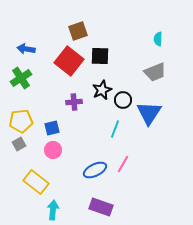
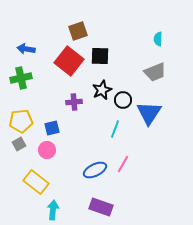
green cross: rotated 20 degrees clockwise
pink circle: moved 6 px left
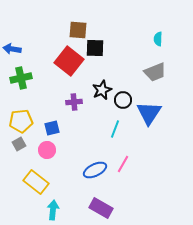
brown square: moved 1 px up; rotated 24 degrees clockwise
blue arrow: moved 14 px left
black square: moved 5 px left, 8 px up
purple rectangle: moved 1 px down; rotated 10 degrees clockwise
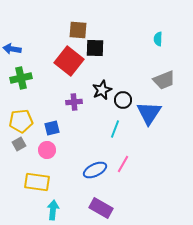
gray trapezoid: moved 9 px right, 8 px down
yellow rectangle: moved 1 px right; rotated 30 degrees counterclockwise
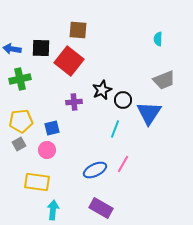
black square: moved 54 px left
green cross: moved 1 px left, 1 px down
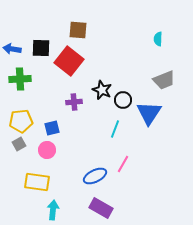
green cross: rotated 10 degrees clockwise
black star: rotated 24 degrees counterclockwise
blue ellipse: moved 6 px down
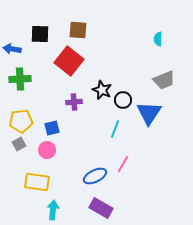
black square: moved 1 px left, 14 px up
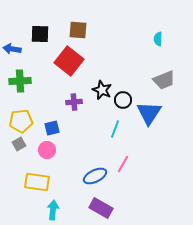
green cross: moved 2 px down
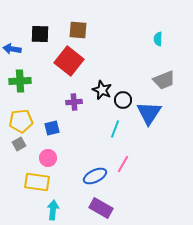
pink circle: moved 1 px right, 8 px down
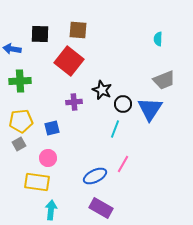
black circle: moved 4 px down
blue triangle: moved 1 px right, 4 px up
cyan arrow: moved 2 px left
